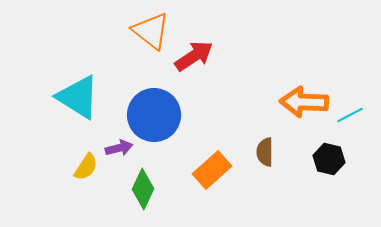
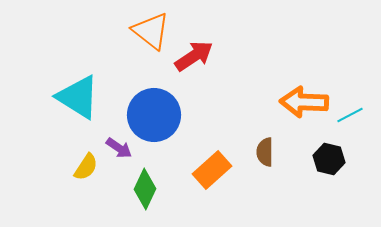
purple arrow: rotated 48 degrees clockwise
green diamond: moved 2 px right
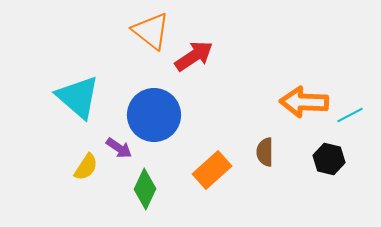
cyan triangle: rotated 9 degrees clockwise
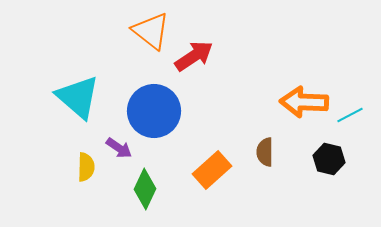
blue circle: moved 4 px up
yellow semicircle: rotated 32 degrees counterclockwise
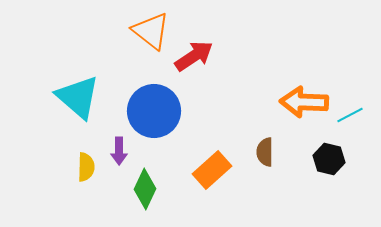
purple arrow: moved 3 px down; rotated 56 degrees clockwise
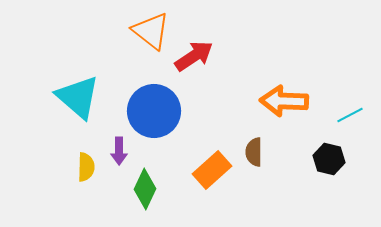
orange arrow: moved 20 px left, 1 px up
brown semicircle: moved 11 px left
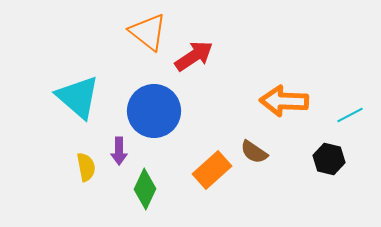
orange triangle: moved 3 px left, 1 px down
brown semicircle: rotated 56 degrees counterclockwise
yellow semicircle: rotated 12 degrees counterclockwise
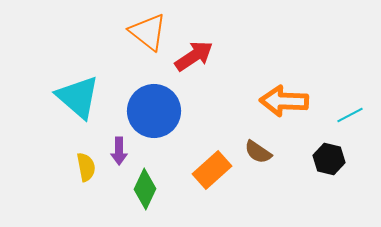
brown semicircle: moved 4 px right
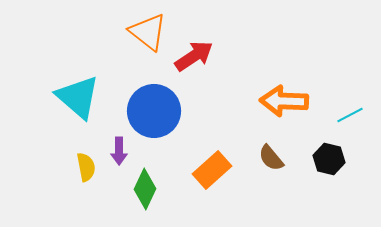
brown semicircle: moved 13 px right, 6 px down; rotated 16 degrees clockwise
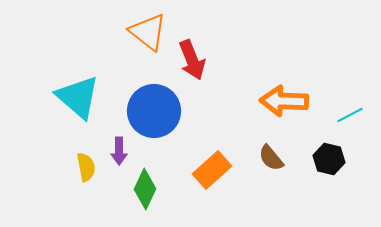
red arrow: moved 2 px left, 4 px down; rotated 102 degrees clockwise
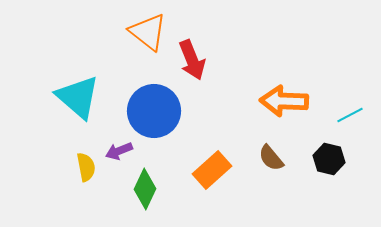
purple arrow: rotated 68 degrees clockwise
